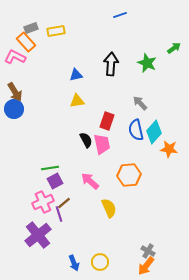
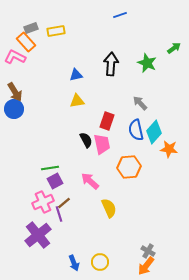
orange hexagon: moved 8 px up
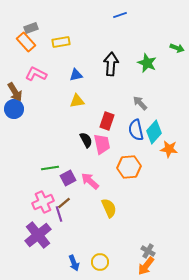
yellow rectangle: moved 5 px right, 11 px down
green arrow: moved 3 px right; rotated 56 degrees clockwise
pink L-shape: moved 21 px right, 17 px down
purple square: moved 13 px right, 3 px up
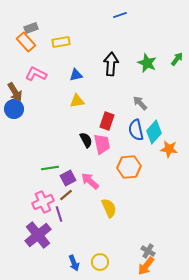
green arrow: moved 11 px down; rotated 72 degrees counterclockwise
brown line: moved 2 px right, 8 px up
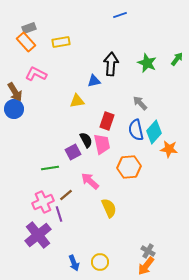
gray rectangle: moved 2 px left
blue triangle: moved 18 px right, 6 px down
purple square: moved 5 px right, 26 px up
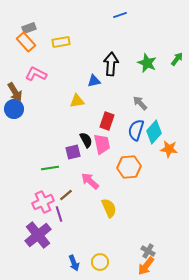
blue semicircle: rotated 30 degrees clockwise
purple square: rotated 14 degrees clockwise
